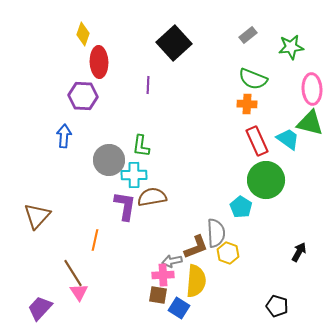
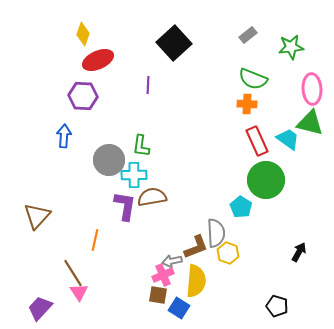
red ellipse: moved 1 px left, 2 px up; rotated 68 degrees clockwise
pink cross: rotated 20 degrees counterclockwise
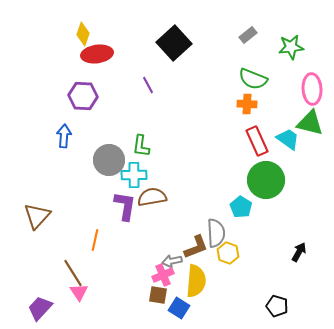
red ellipse: moved 1 px left, 6 px up; rotated 16 degrees clockwise
purple line: rotated 30 degrees counterclockwise
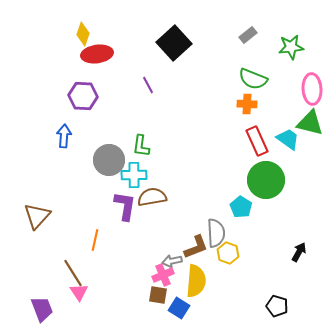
purple trapezoid: moved 2 px right, 1 px down; rotated 116 degrees clockwise
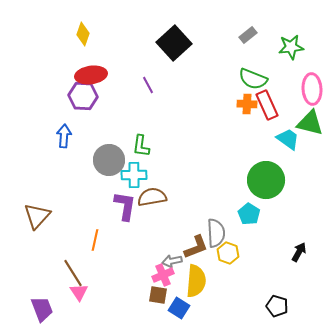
red ellipse: moved 6 px left, 21 px down
red rectangle: moved 10 px right, 36 px up
cyan pentagon: moved 8 px right, 7 px down
